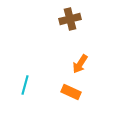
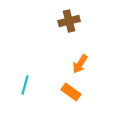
brown cross: moved 1 px left, 2 px down
orange rectangle: rotated 12 degrees clockwise
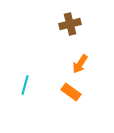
brown cross: moved 1 px right, 3 px down
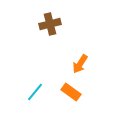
brown cross: moved 20 px left
cyan line: moved 10 px right, 7 px down; rotated 24 degrees clockwise
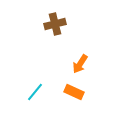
brown cross: moved 5 px right
orange rectangle: moved 3 px right; rotated 12 degrees counterclockwise
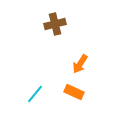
cyan line: moved 2 px down
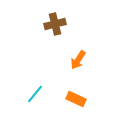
orange arrow: moved 2 px left, 4 px up
orange rectangle: moved 2 px right, 7 px down
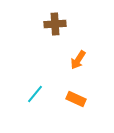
brown cross: rotated 10 degrees clockwise
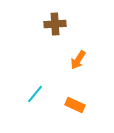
orange rectangle: moved 1 px left, 6 px down
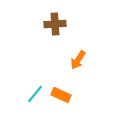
orange rectangle: moved 14 px left, 10 px up
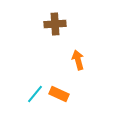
orange arrow: rotated 132 degrees clockwise
orange rectangle: moved 2 px left, 1 px up
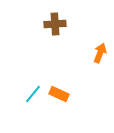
orange arrow: moved 22 px right, 7 px up; rotated 36 degrees clockwise
cyan line: moved 2 px left
